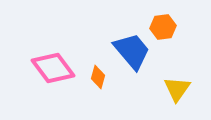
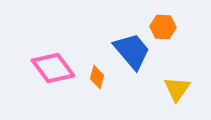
orange hexagon: rotated 10 degrees clockwise
orange diamond: moved 1 px left
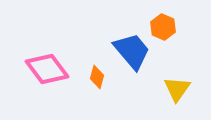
orange hexagon: rotated 20 degrees clockwise
pink diamond: moved 6 px left, 1 px down
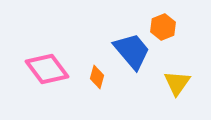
orange hexagon: rotated 15 degrees clockwise
yellow triangle: moved 6 px up
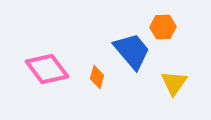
orange hexagon: rotated 20 degrees clockwise
yellow triangle: moved 3 px left
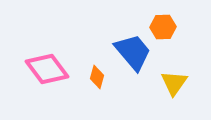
blue trapezoid: moved 1 px right, 1 px down
